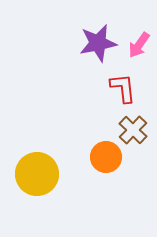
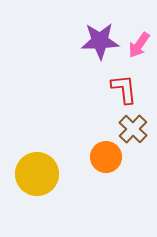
purple star: moved 2 px right, 2 px up; rotated 9 degrees clockwise
red L-shape: moved 1 px right, 1 px down
brown cross: moved 1 px up
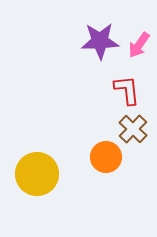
red L-shape: moved 3 px right, 1 px down
